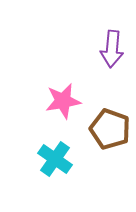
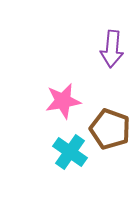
cyan cross: moved 15 px right, 7 px up
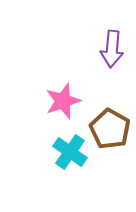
pink star: rotated 9 degrees counterclockwise
brown pentagon: rotated 9 degrees clockwise
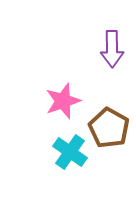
purple arrow: rotated 6 degrees counterclockwise
brown pentagon: moved 1 px left, 1 px up
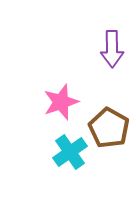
pink star: moved 2 px left, 1 px down
cyan cross: rotated 20 degrees clockwise
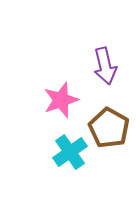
purple arrow: moved 7 px left, 17 px down; rotated 12 degrees counterclockwise
pink star: moved 2 px up
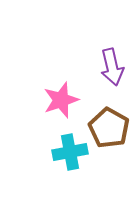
purple arrow: moved 7 px right, 1 px down
cyan cross: rotated 24 degrees clockwise
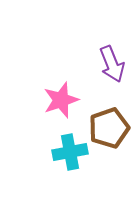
purple arrow: moved 3 px up; rotated 9 degrees counterclockwise
brown pentagon: rotated 24 degrees clockwise
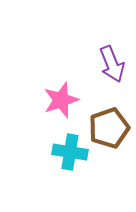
cyan cross: rotated 20 degrees clockwise
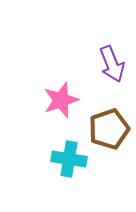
brown pentagon: moved 1 px down
cyan cross: moved 1 px left, 7 px down
